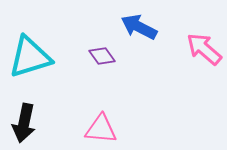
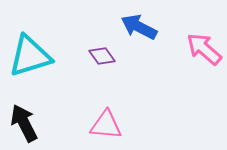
cyan triangle: moved 1 px up
black arrow: rotated 141 degrees clockwise
pink triangle: moved 5 px right, 4 px up
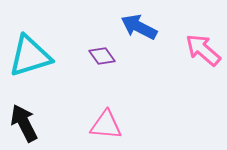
pink arrow: moved 1 px left, 1 px down
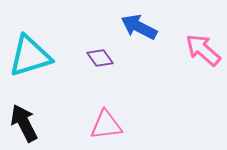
purple diamond: moved 2 px left, 2 px down
pink triangle: rotated 12 degrees counterclockwise
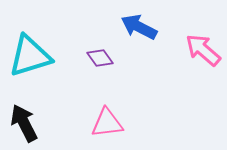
pink triangle: moved 1 px right, 2 px up
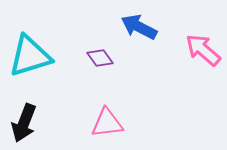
black arrow: rotated 132 degrees counterclockwise
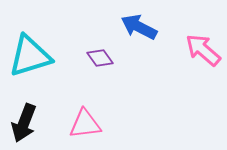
pink triangle: moved 22 px left, 1 px down
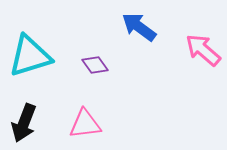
blue arrow: rotated 9 degrees clockwise
purple diamond: moved 5 px left, 7 px down
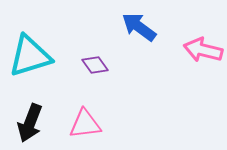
pink arrow: rotated 27 degrees counterclockwise
black arrow: moved 6 px right
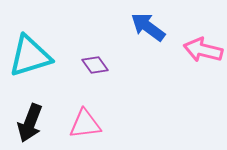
blue arrow: moved 9 px right
